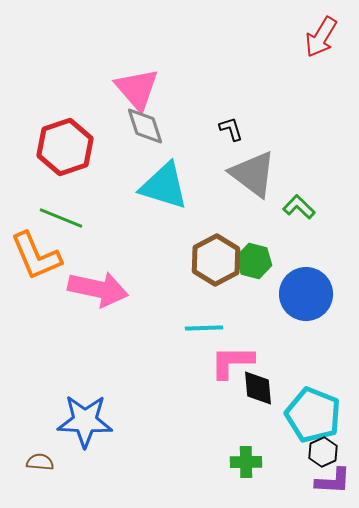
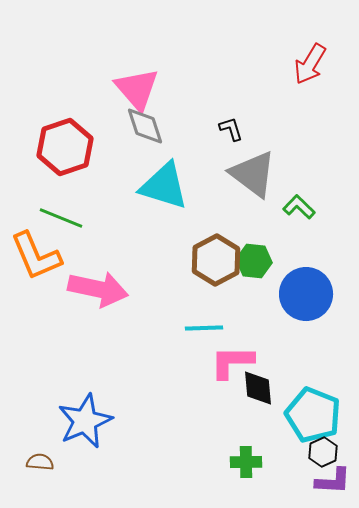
red arrow: moved 11 px left, 27 px down
green hexagon: rotated 8 degrees counterclockwise
blue star: rotated 26 degrees counterclockwise
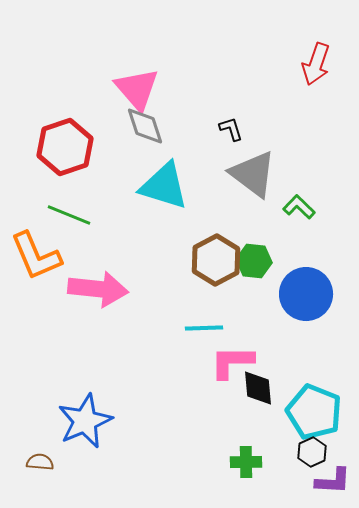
red arrow: moved 6 px right; rotated 12 degrees counterclockwise
green line: moved 8 px right, 3 px up
pink arrow: rotated 6 degrees counterclockwise
cyan pentagon: moved 1 px right, 3 px up
black hexagon: moved 11 px left
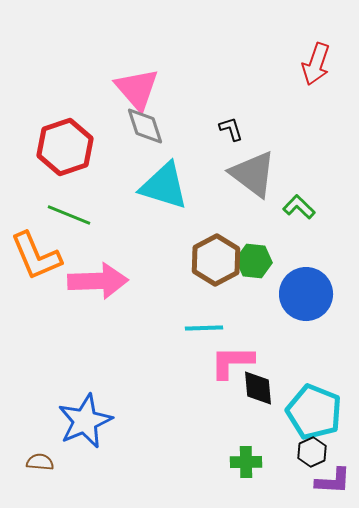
pink arrow: moved 8 px up; rotated 8 degrees counterclockwise
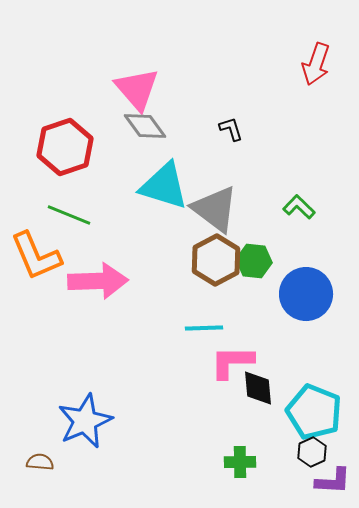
gray diamond: rotated 18 degrees counterclockwise
gray triangle: moved 38 px left, 35 px down
green cross: moved 6 px left
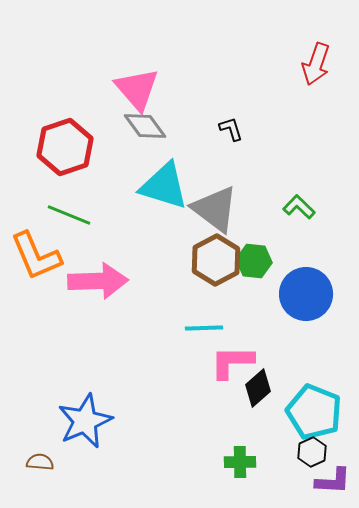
black diamond: rotated 54 degrees clockwise
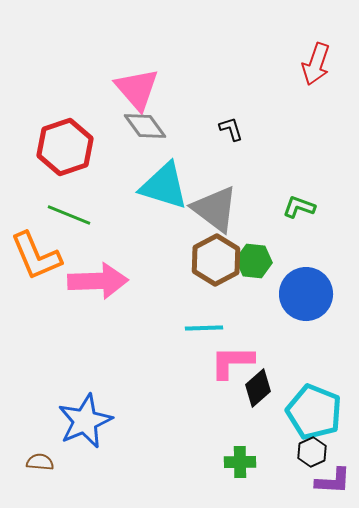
green L-shape: rotated 24 degrees counterclockwise
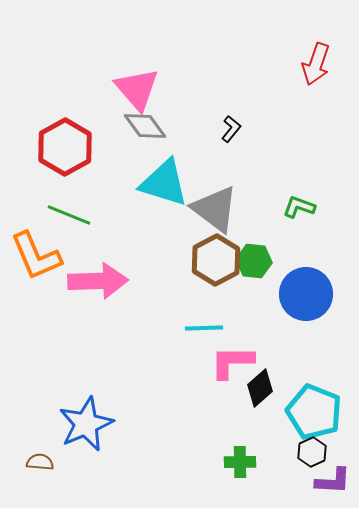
black L-shape: rotated 56 degrees clockwise
red hexagon: rotated 10 degrees counterclockwise
cyan triangle: moved 3 px up
black diamond: moved 2 px right
blue star: moved 1 px right, 3 px down
